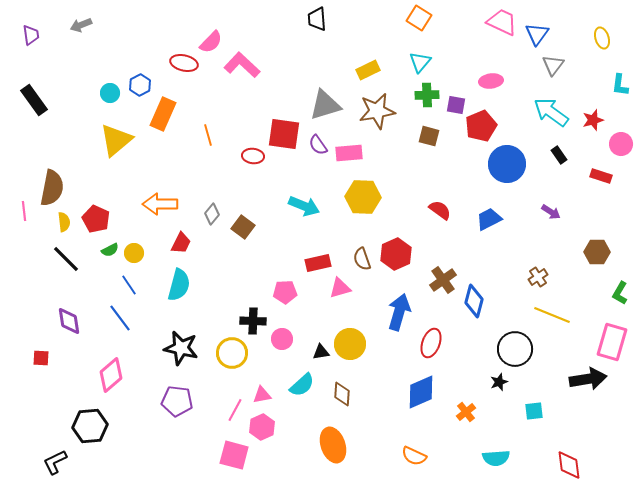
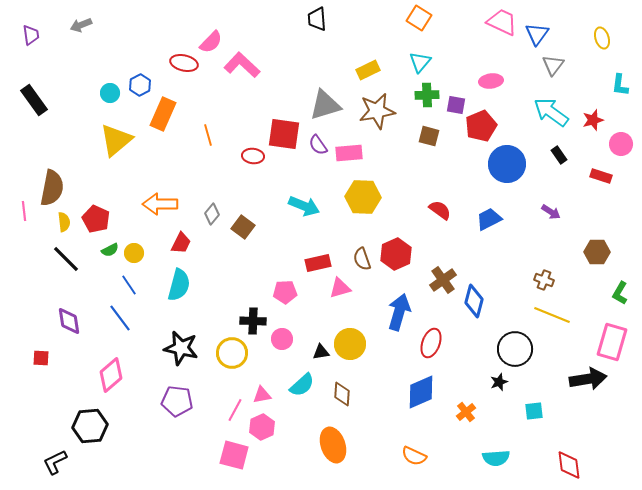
brown cross at (538, 277): moved 6 px right, 3 px down; rotated 36 degrees counterclockwise
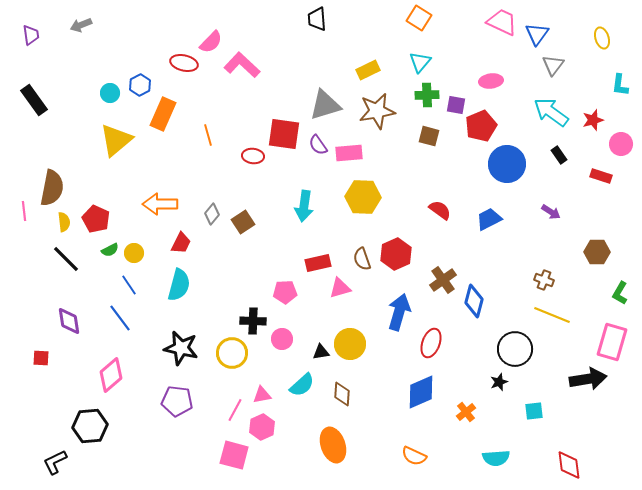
cyan arrow at (304, 206): rotated 76 degrees clockwise
brown square at (243, 227): moved 5 px up; rotated 20 degrees clockwise
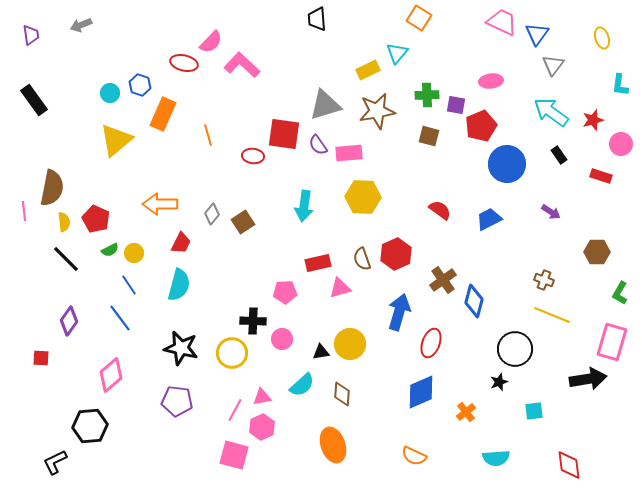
cyan triangle at (420, 62): moved 23 px left, 9 px up
blue hexagon at (140, 85): rotated 15 degrees counterclockwise
purple diamond at (69, 321): rotated 44 degrees clockwise
pink triangle at (262, 395): moved 2 px down
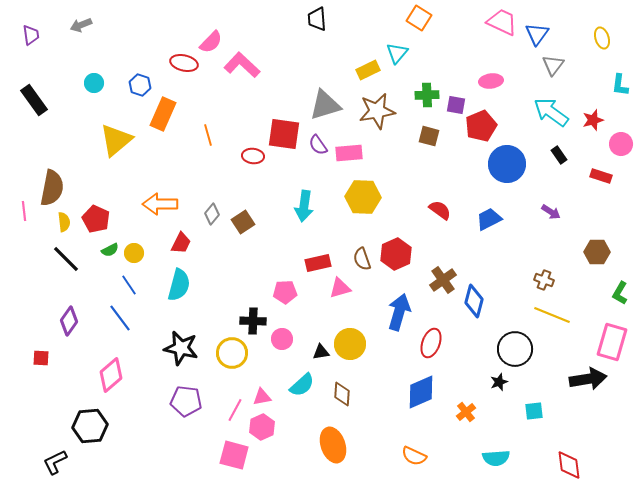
cyan circle at (110, 93): moved 16 px left, 10 px up
purple pentagon at (177, 401): moved 9 px right
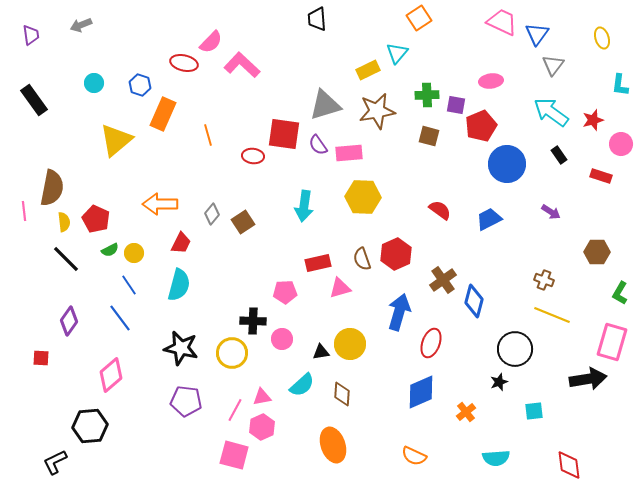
orange square at (419, 18): rotated 25 degrees clockwise
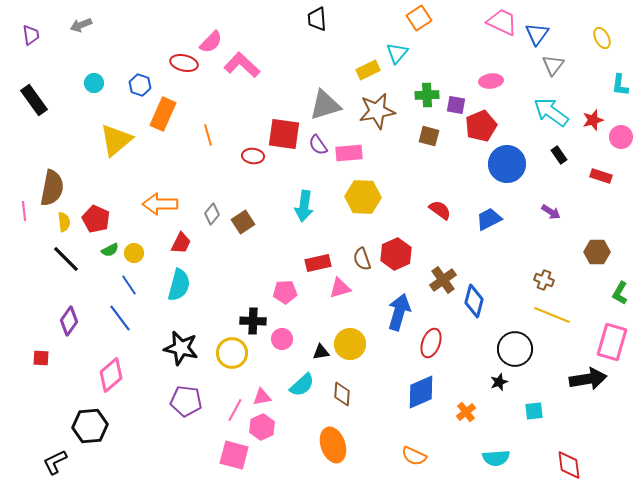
yellow ellipse at (602, 38): rotated 10 degrees counterclockwise
pink circle at (621, 144): moved 7 px up
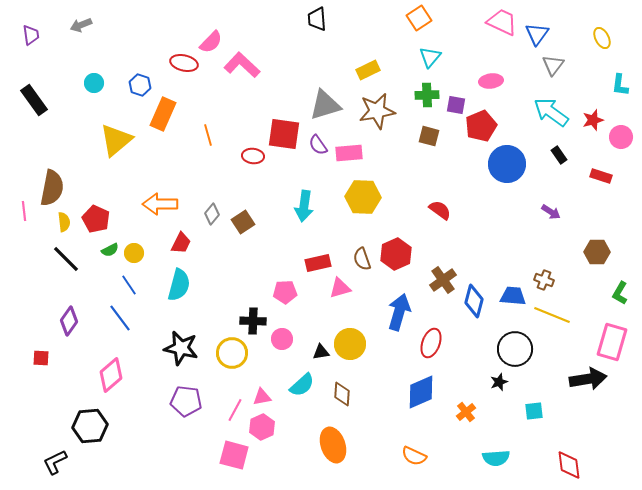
cyan triangle at (397, 53): moved 33 px right, 4 px down
blue trapezoid at (489, 219): moved 24 px right, 77 px down; rotated 32 degrees clockwise
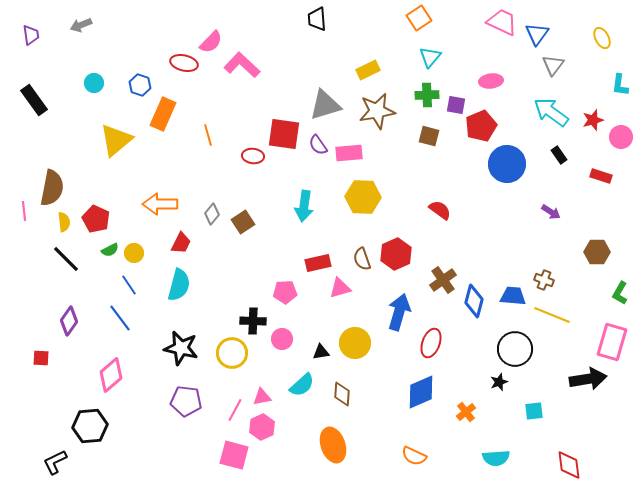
yellow circle at (350, 344): moved 5 px right, 1 px up
